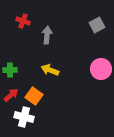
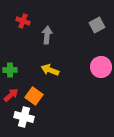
pink circle: moved 2 px up
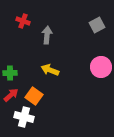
green cross: moved 3 px down
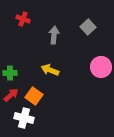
red cross: moved 2 px up
gray square: moved 9 px left, 2 px down; rotated 14 degrees counterclockwise
gray arrow: moved 7 px right
white cross: moved 1 px down
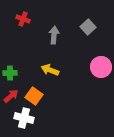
red arrow: moved 1 px down
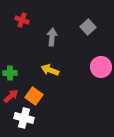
red cross: moved 1 px left, 1 px down
gray arrow: moved 2 px left, 2 px down
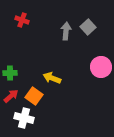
gray arrow: moved 14 px right, 6 px up
yellow arrow: moved 2 px right, 8 px down
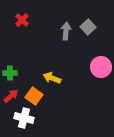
red cross: rotated 24 degrees clockwise
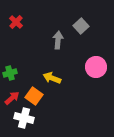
red cross: moved 6 px left, 2 px down
gray square: moved 7 px left, 1 px up
gray arrow: moved 8 px left, 9 px down
pink circle: moved 5 px left
green cross: rotated 16 degrees counterclockwise
red arrow: moved 1 px right, 2 px down
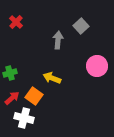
pink circle: moved 1 px right, 1 px up
